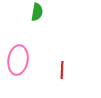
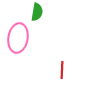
pink ellipse: moved 22 px up
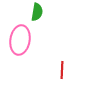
pink ellipse: moved 2 px right, 2 px down
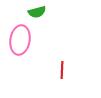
green semicircle: rotated 66 degrees clockwise
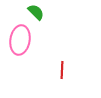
green semicircle: moved 1 px left; rotated 120 degrees counterclockwise
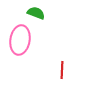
green semicircle: moved 1 px down; rotated 24 degrees counterclockwise
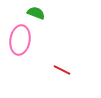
red line: rotated 66 degrees counterclockwise
